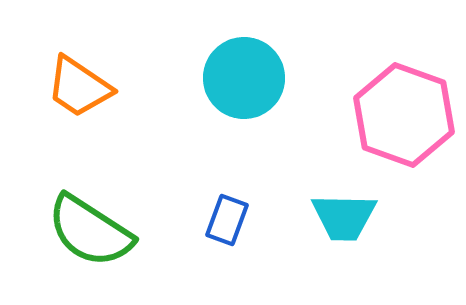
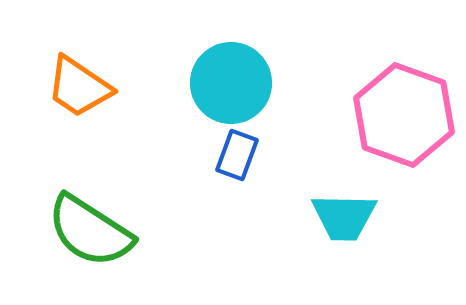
cyan circle: moved 13 px left, 5 px down
blue rectangle: moved 10 px right, 65 px up
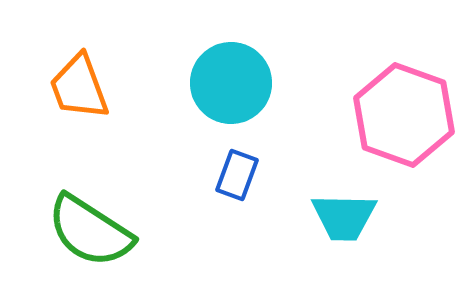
orange trapezoid: rotated 36 degrees clockwise
blue rectangle: moved 20 px down
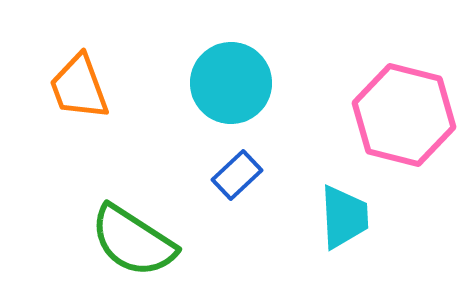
pink hexagon: rotated 6 degrees counterclockwise
blue rectangle: rotated 27 degrees clockwise
cyan trapezoid: rotated 94 degrees counterclockwise
green semicircle: moved 43 px right, 10 px down
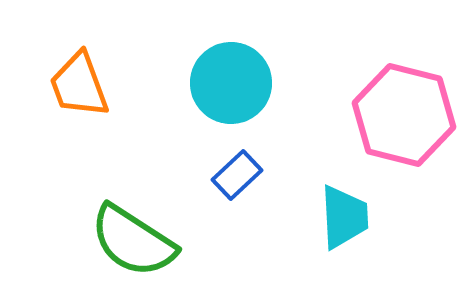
orange trapezoid: moved 2 px up
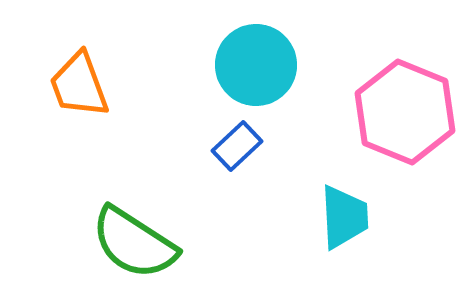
cyan circle: moved 25 px right, 18 px up
pink hexagon: moved 1 px right, 3 px up; rotated 8 degrees clockwise
blue rectangle: moved 29 px up
green semicircle: moved 1 px right, 2 px down
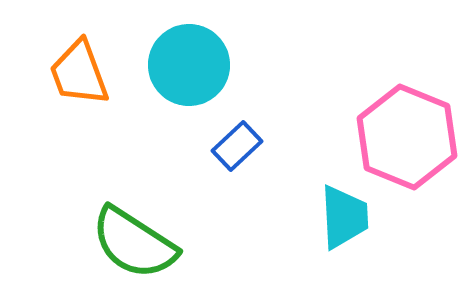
cyan circle: moved 67 px left
orange trapezoid: moved 12 px up
pink hexagon: moved 2 px right, 25 px down
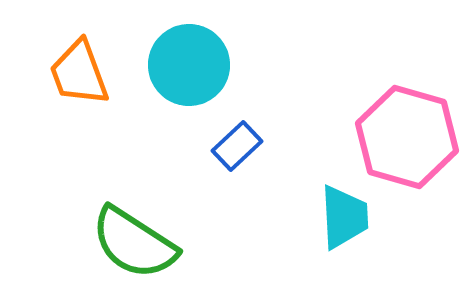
pink hexagon: rotated 6 degrees counterclockwise
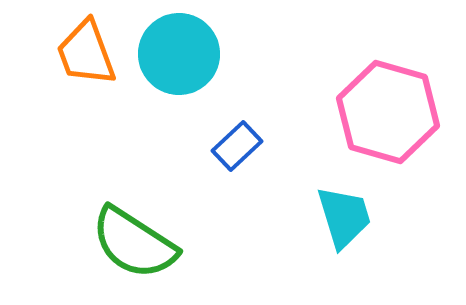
cyan circle: moved 10 px left, 11 px up
orange trapezoid: moved 7 px right, 20 px up
pink hexagon: moved 19 px left, 25 px up
cyan trapezoid: rotated 14 degrees counterclockwise
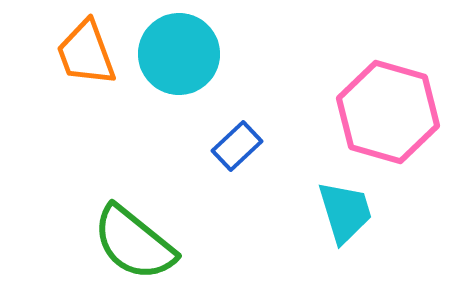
cyan trapezoid: moved 1 px right, 5 px up
green semicircle: rotated 6 degrees clockwise
